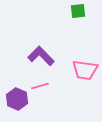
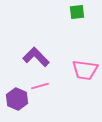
green square: moved 1 px left, 1 px down
purple L-shape: moved 5 px left, 1 px down
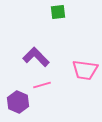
green square: moved 19 px left
pink line: moved 2 px right, 1 px up
purple hexagon: moved 1 px right, 3 px down
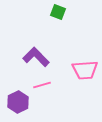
green square: rotated 28 degrees clockwise
pink trapezoid: rotated 12 degrees counterclockwise
purple hexagon: rotated 10 degrees clockwise
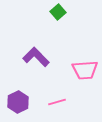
green square: rotated 28 degrees clockwise
pink line: moved 15 px right, 17 px down
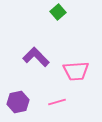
pink trapezoid: moved 9 px left, 1 px down
purple hexagon: rotated 15 degrees clockwise
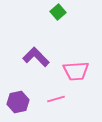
pink line: moved 1 px left, 3 px up
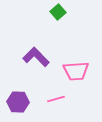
purple hexagon: rotated 15 degrees clockwise
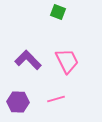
green square: rotated 28 degrees counterclockwise
purple L-shape: moved 8 px left, 3 px down
pink trapezoid: moved 9 px left, 10 px up; rotated 112 degrees counterclockwise
